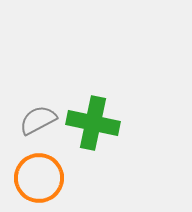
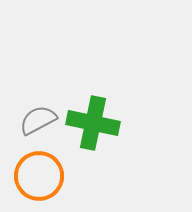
orange circle: moved 2 px up
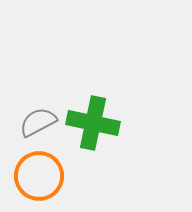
gray semicircle: moved 2 px down
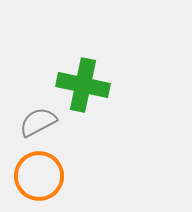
green cross: moved 10 px left, 38 px up
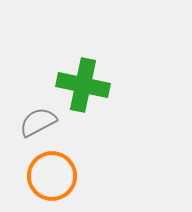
orange circle: moved 13 px right
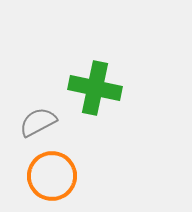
green cross: moved 12 px right, 3 px down
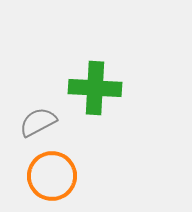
green cross: rotated 9 degrees counterclockwise
